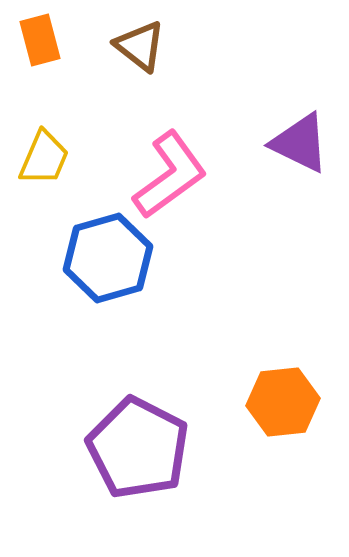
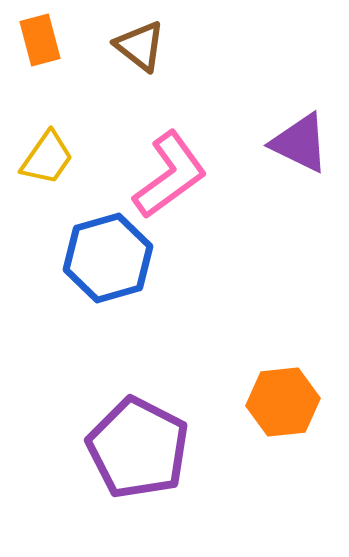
yellow trapezoid: moved 3 px right; rotated 12 degrees clockwise
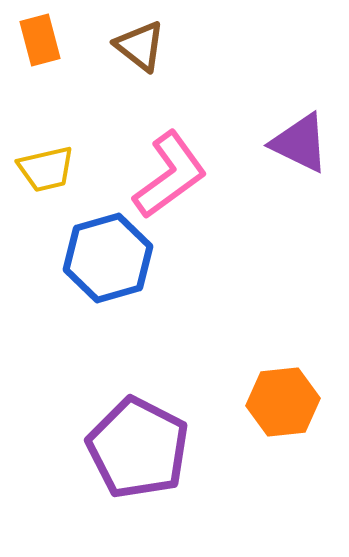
yellow trapezoid: moved 1 px left, 11 px down; rotated 42 degrees clockwise
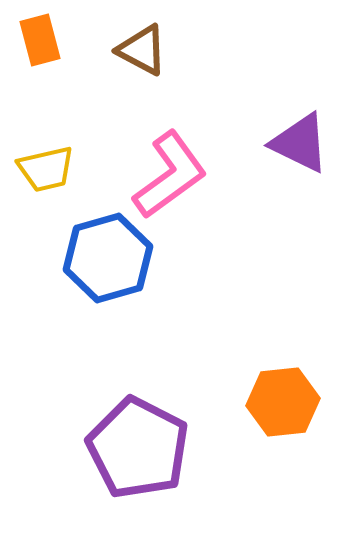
brown triangle: moved 2 px right, 4 px down; rotated 10 degrees counterclockwise
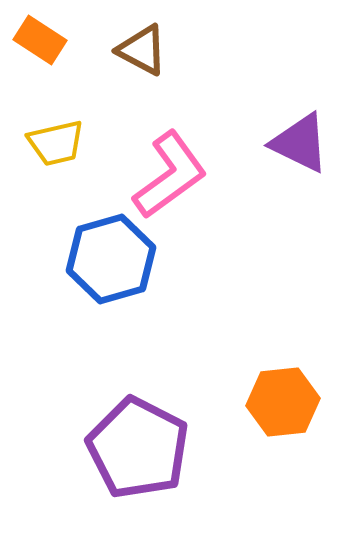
orange rectangle: rotated 42 degrees counterclockwise
yellow trapezoid: moved 10 px right, 26 px up
blue hexagon: moved 3 px right, 1 px down
